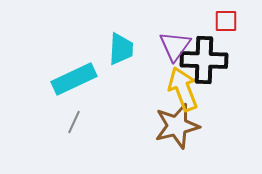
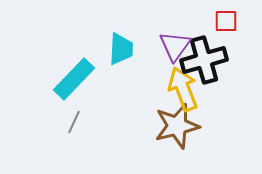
black cross: rotated 18 degrees counterclockwise
cyan rectangle: rotated 21 degrees counterclockwise
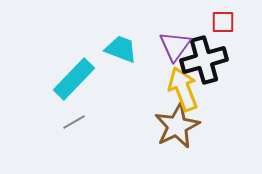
red square: moved 3 px left, 1 px down
cyan trapezoid: rotated 72 degrees counterclockwise
gray line: rotated 35 degrees clockwise
brown star: rotated 12 degrees counterclockwise
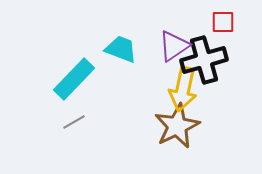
purple triangle: moved 1 px left; rotated 20 degrees clockwise
yellow arrow: rotated 147 degrees counterclockwise
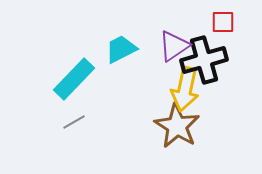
cyan trapezoid: rotated 48 degrees counterclockwise
yellow arrow: moved 2 px right
brown star: rotated 15 degrees counterclockwise
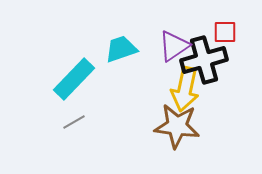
red square: moved 2 px right, 10 px down
cyan trapezoid: rotated 8 degrees clockwise
brown star: rotated 24 degrees counterclockwise
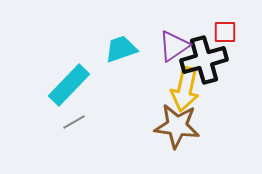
cyan rectangle: moved 5 px left, 6 px down
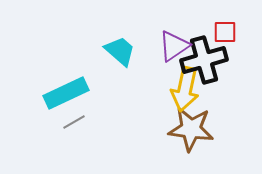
cyan trapezoid: moved 1 px left, 2 px down; rotated 60 degrees clockwise
cyan rectangle: moved 3 px left, 8 px down; rotated 21 degrees clockwise
brown star: moved 14 px right, 3 px down
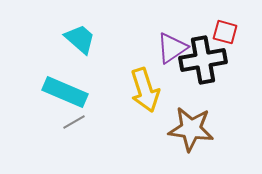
red square: rotated 15 degrees clockwise
purple triangle: moved 2 px left, 2 px down
cyan trapezoid: moved 40 px left, 12 px up
black cross: moved 1 px left; rotated 6 degrees clockwise
yellow arrow: moved 40 px left, 1 px down; rotated 30 degrees counterclockwise
cyan rectangle: moved 1 px left, 1 px up; rotated 48 degrees clockwise
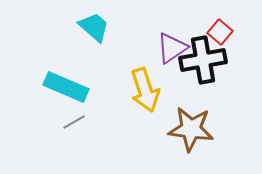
red square: moved 5 px left; rotated 25 degrees clockwise
cyan trapezoid: moved 14 px right, 12 px up
cyan rectangle: moved 1 px right, 5 px up
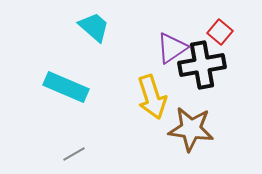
black cross: moved 1 px left, 5 px down
yellow arrow: moved 7 px right, 7 px down
gray line: moved 32 px down
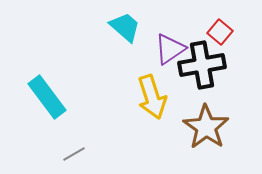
cyan trapezoid: moved 31 px right
purple triangle: moved 2 px left, 1 px down
cyan rectangle: moved 19 px left, 10 px down; rotated 30 degrees clockwise
brown star: moved 15 px right, 2 px up; rotated 27 degrees clockwise
